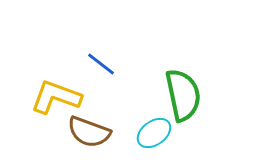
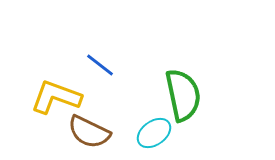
blue line: moved 1 px left, 1 px down
brown semicircle: rotated 6 degrees clockwise
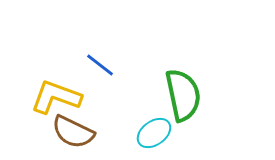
brown semicircle: moved 16 px left
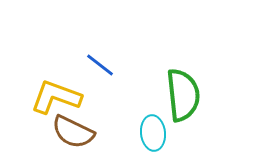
green semicircle: rotated 6 degrees clockwise
cyan ellipse: moved 1 px left; rotated 60 degrees counterclockwise
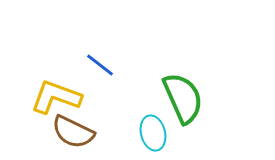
green semicircle: moved 3 px down; rotated 18 degrees counterclockwise
cyan ellipse: rotated 8 degrees counterclockwise
